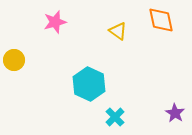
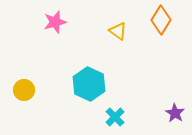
orange diamond: rotated 44 degrees clockwise
yellow circle: moved 10 px right, 30 px down
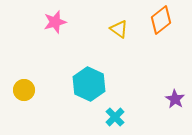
orange diamond: rotated 20 degrees clockwise
yellow triangle: moved 1 px right, 2 px up
purple star: moved 14 px up
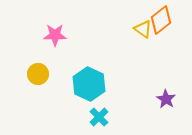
pink star: moved 13 px down; rotated 15 degrees clockwise
yellow triangle: moved 24 px right
yellow circle: moved 14 px right, 16 px up
purple star: moved 9 px left
cyan cross: moved 16 px left
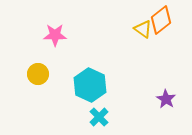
cyan hexagon: moved 1 px right, 1 px down
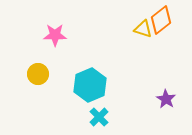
yellow triangle: rotated 18 degrees counterclockwise
cyan hexagon: rotated 12 degrees clockwise
